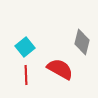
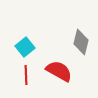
gray diamond: moved 1 px left
red semicircle: moved 1 px left, 2 px down
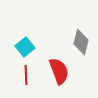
red semicircle: rotated 40 degrees clockwise
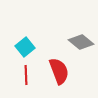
gray diamond: rotated 65 degrees counterclockwise
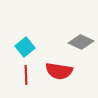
gray diamond: rotated 15 degrees counterclockwise
red semicircle: rotated 120 degrees clockwise
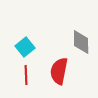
gray diamond: rotated 65 degrees clockwise
red semicircle: rotated 92 degrees clockwise
